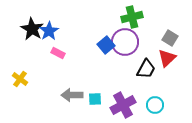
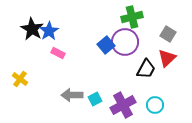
gray square: moved 2 px left, 4 px up
cyan square: rotated 24 degrees counterclockwise
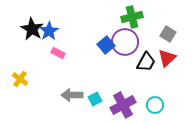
black trapezoid: moved 7 px up
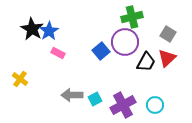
blue square: moved 5 px left, 6 px down
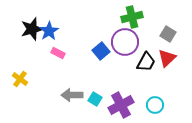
black star: rotated 25 degrees clockwise
cyan square: rotated 32 degrees counterclockwise
purple cross: moved 2 px left
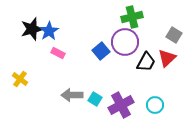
gray square: moved 6 px right, 1 px down
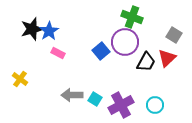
green cross: rotated 35 degrees clockwise
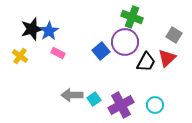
yellow cross: moved 23 px up
cyan square: moved 1 px left; rotated 24 degrees clockwise
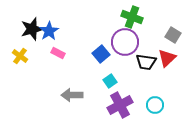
gray square: moved 1 px left
blue square: moved 3 px down
black trapezoid: rotated 70 degrees clockwise
cyan square: moved 16 px right, 18 px up
purple cross: moved 1 px left
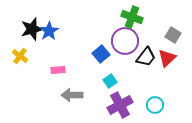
purple circle: moved 1 px up
pink rectangle: moved 17 px down; rotated 32 degrees counterclockwise
black trapezoid: moved 5 px up; rotated 60 degrees counterclockwise
